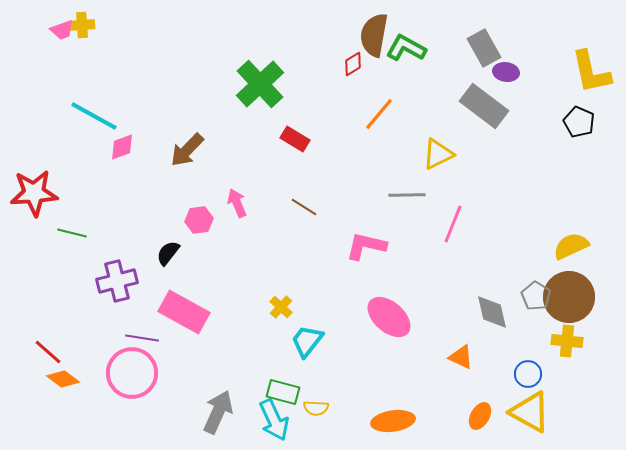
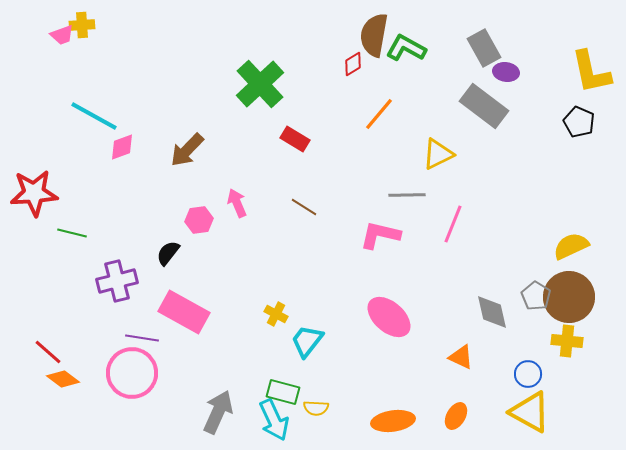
pink trapezoid at (62, 30): moved 5 px down
pink L-shape at (366, 246): moved 14 px right, 11 px up
yellow cross at (281, 307): moved 5 px left, 7 px down; rotated 15 degrees counterclockwise
orange ellipse at (480, 416): moved 24 px left
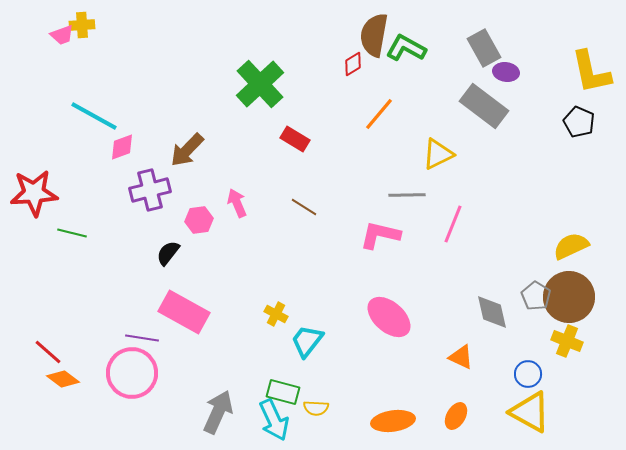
purple cross at (117, 281): moved 33 px right, 91 px up
yellow cross at (567, 341): rotated 16 degrees clockwise
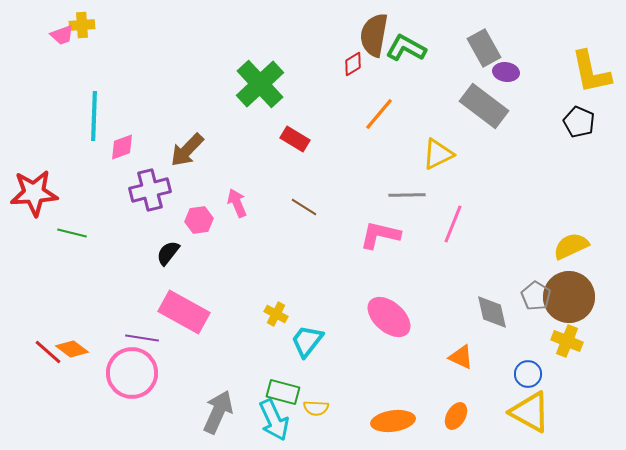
cyan line at (94, 116): rotated 63 degrees clockwise
orange diamond at (63, 379): moved 9 px right, 30 px up
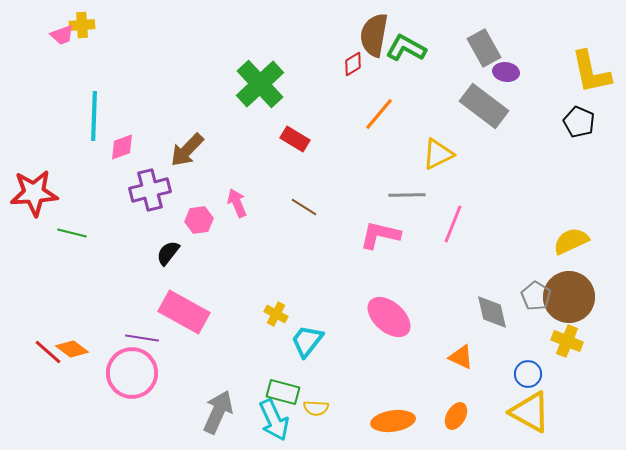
yellow semicircle at (571, 246): moved 5 px up
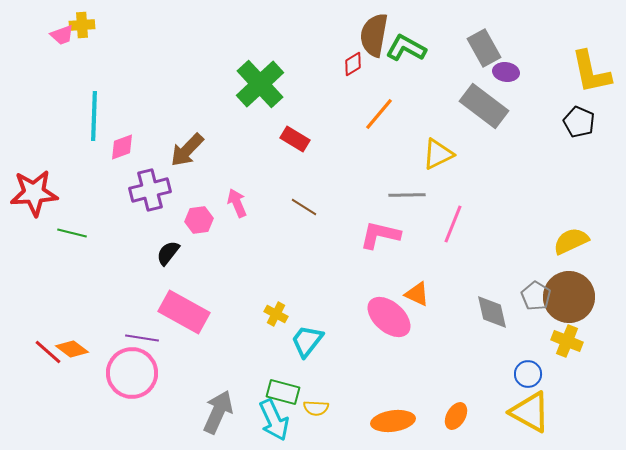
orange triangle at (461, 357): moved 44 px left, 63 px up
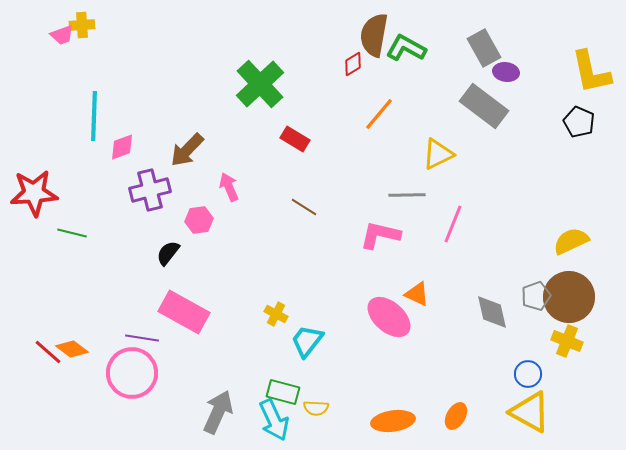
pink arrow at (237, 203): moved 8 px left, 16 px up
gray pentagon at (536, 296): rotated 20 degrees clockwise
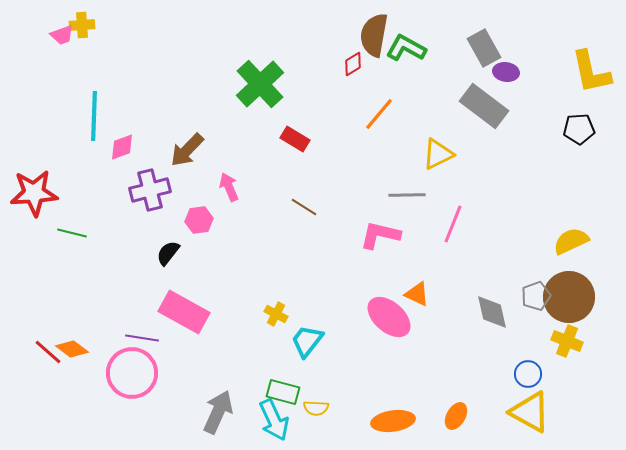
black pentagon at (579, 122): moved 7 px down; rotated 28 degrees counterclockwise
